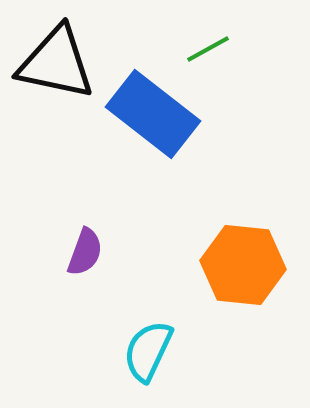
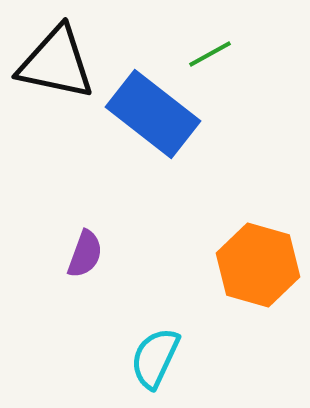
green line: moved 2 px right, 5 px down
purple semicircle: moved 2 px down
orange hexagon: moved 15 px right; rotated 10 degrees clockwise
cyan semicircle: moved 7 px right, 7 px down
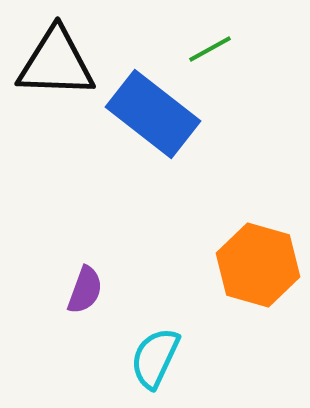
green line: moved 5 px up
black triangle: rotated 10 degrees counterclockwise
purple semicircle: moved 36 px down
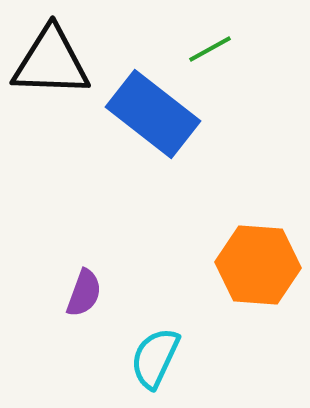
black triangle: moved 5 px left, 1 px up
orange hexagon: rotated 12 degrees counterclockwise
purple semicircle: moved 1 px left, 3 px down
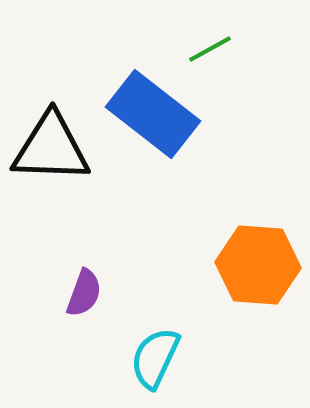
black triangle: moved 86 px down
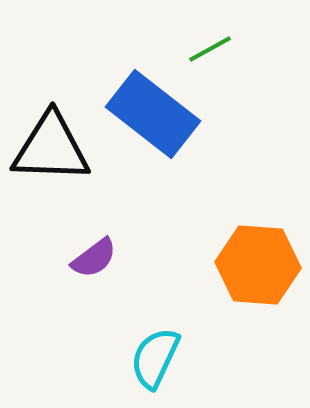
purple semicircle: moved 10 px right, 35 px up; rotated 33 degrees clockwise
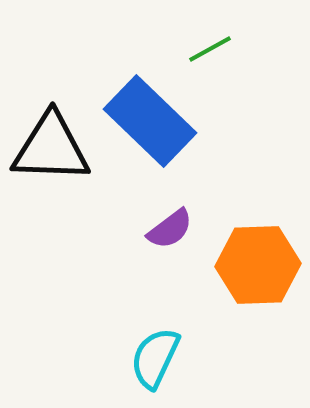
blue rectangle: moved 3 px left, 7 px down; rotated 6 degrees clockwise
purple semicircle: moved 76 px right, 29 px up
orange hexagon: rotated 6 degrees counterclockwise
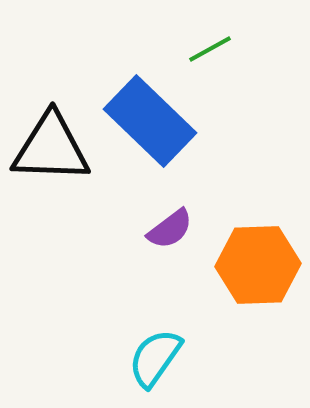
cyan semicircle: rotated 10 degrees clockwise
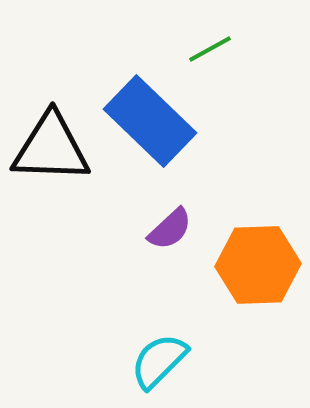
purple semicircle: rotated 6 degrees counterclockwise
cyan semicircle: moved 4 px right, 3 px down; rotated 10 degrees clockwise
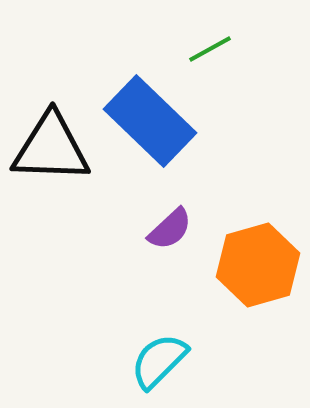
orange hexagon: rotated 14 degrees counterclockwise
